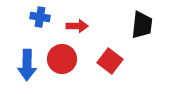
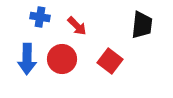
red arrow: rotated 45 degrees clockwise
blue arrow: moved 6 px up
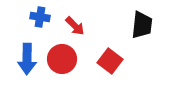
red arrow: moved 2 px left
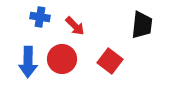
blue arrow: moved 1 px right, 3 px down
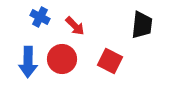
blue cross: rotated 18 degrees clockwise
red square: rotated 10 degrees counterclockwise
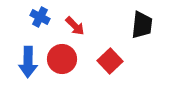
red square: rotated 20 degrees clockwise
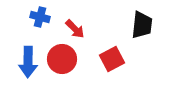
blue cross: rotated 12 degrees counterclockwise
red arrow: moved 3 px down
red square: moved 2 px right, 2 px up; rotated 15 degrees clockwise
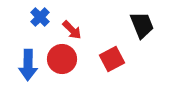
blue cross: rotated 30 degrees clockwise
black trapezoid: rotated 28 degrees counterclockwise
red arrow: moved 3 px left, 1 px down
blue arrow: moved 3 px down
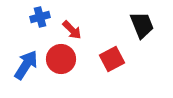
blue cross: rotated 30 degrees clockwise
red circle: moved 1 px left
blue arrow: moved 2 px left; rotated 148 degrees counterclockwise
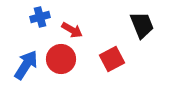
red arrow: rotated 15 degrees counterclockwise
